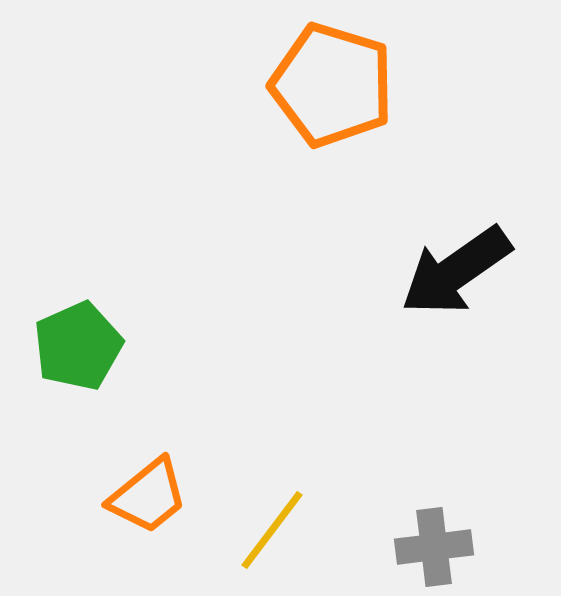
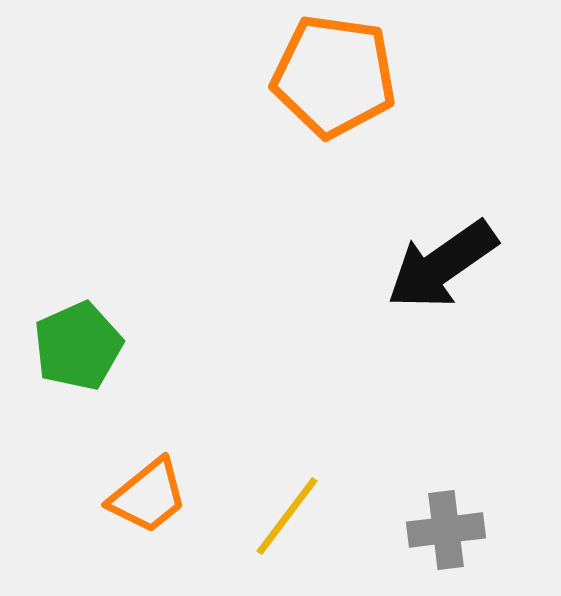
orange pentagon: moved 2 px right, 9 px up; rotated 9 degrees counterclockwise
black arrow: moved 14 px left, 6 px up
yellow line: moved 15 px right, 14 px up
gray cross: moved 12 px right, 17 px up
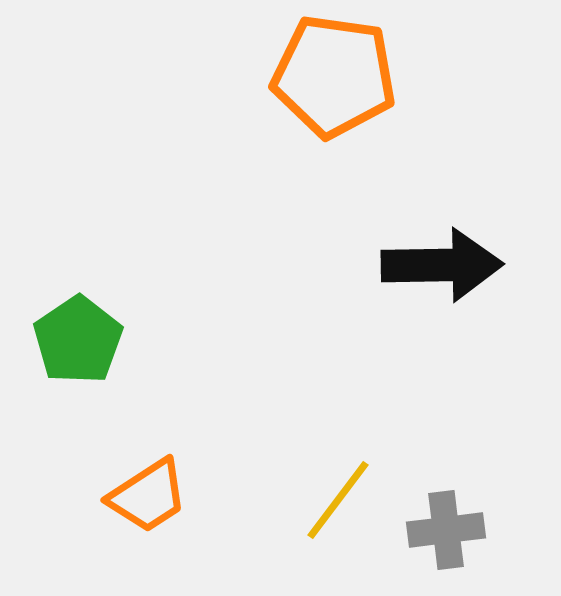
black arrow: rotated 146 degrees counterclockwise
green pentagon: moved 6 px up; rotated 10 degrees counterclockwise
orange trapezoid: rotated 6 degrees clockwise
yellow line: moved 51 px right, 16 px up
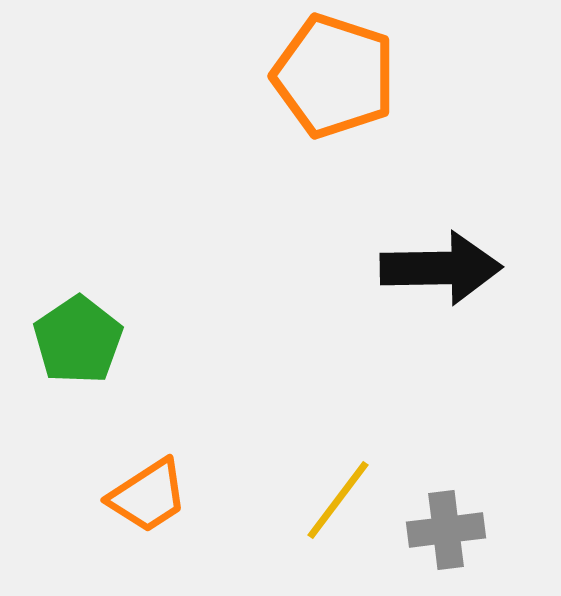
orange pentagon: rotated 10 degrees clockwise
black arrow: moved 1 px left, 3 px down
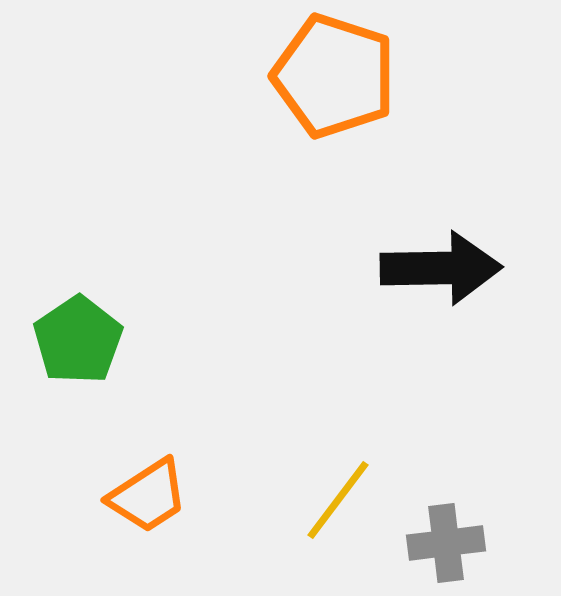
gray cross: moved 13 px down
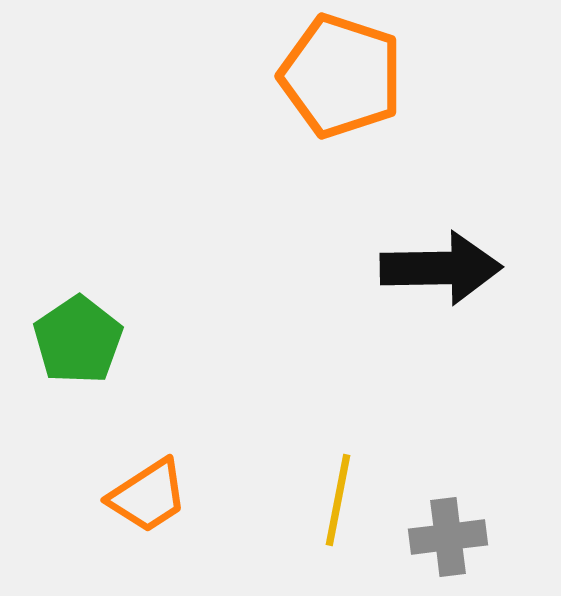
orange pentagon: moved 7 px right
yellow line: rotated 26 degrees counterclockwise
gray cross: moved 2 px right, 6 px up
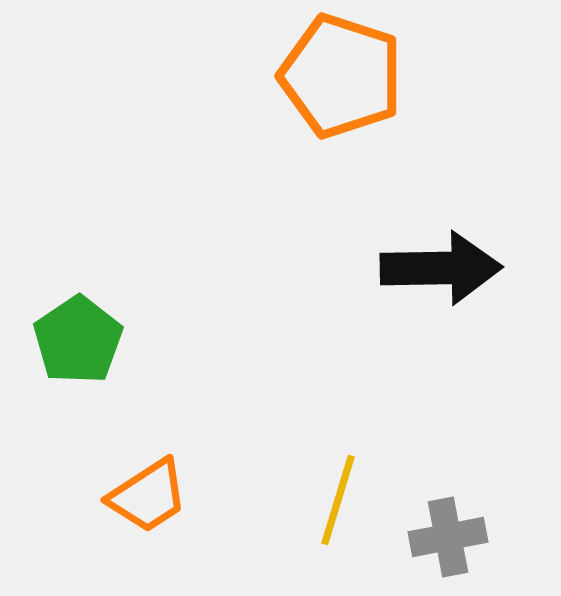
yellow line: rotated 6 degrees clockwise
gray cross: rotated 4 degrees counterclockwise
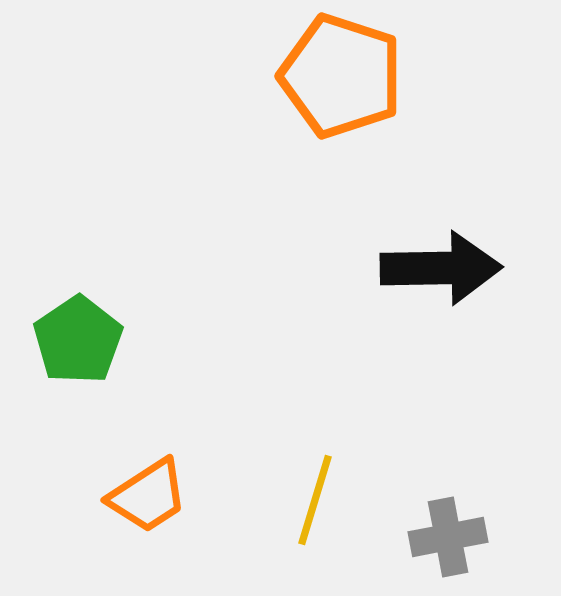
yellow line: moved 23 px left
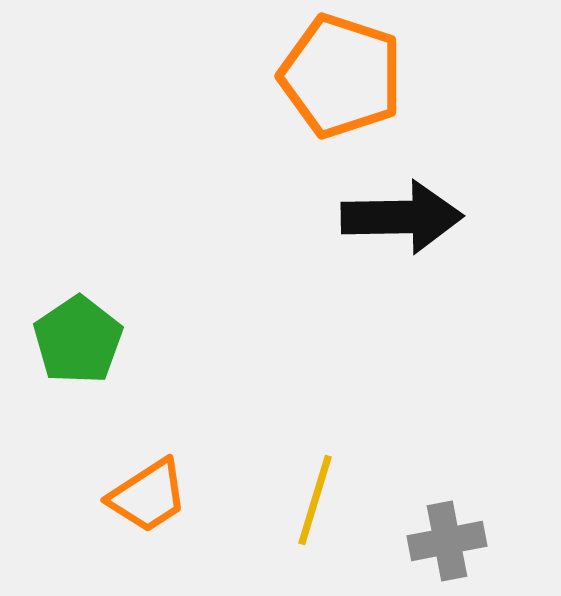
black arrow: moved 39 px left, 51 px up
gray cross: moved 1 px left, 4 px down
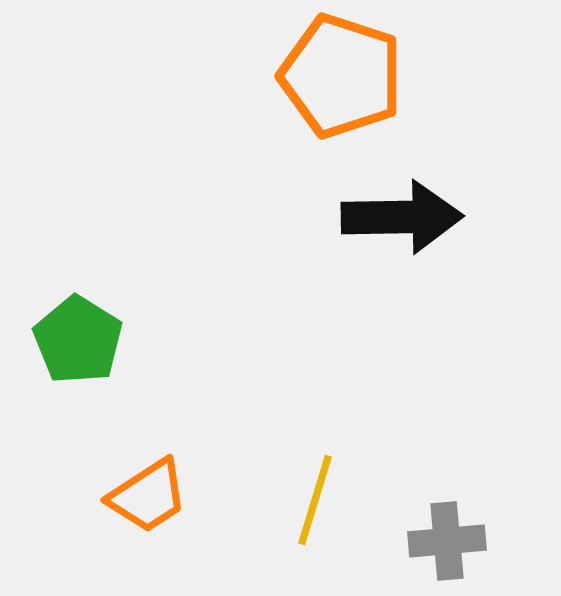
green pentagon: rotated 6 degrees counterclockwise
gray cross: rotated 6 degrees clockwise
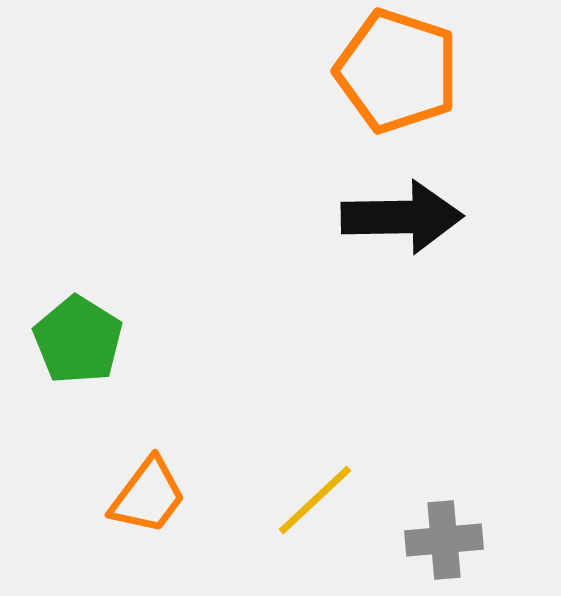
orange pentagon: moved 56 px right, 5 px up
orange trapezoid: rotated 20 degrees counterclockwise
yellow line: rotated 30 degrees clockwise
gray cross: moved 3 px left, 1 px up
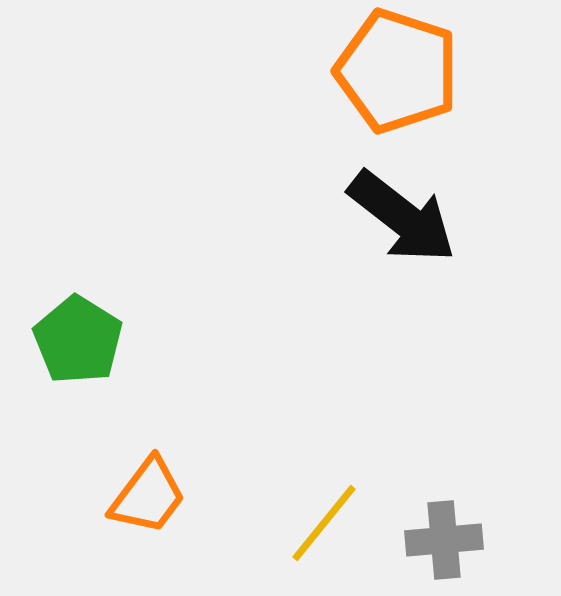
black arrow: rotated 39 degrees clockwise
yellow line: moved 9 px right, 23 px down; rotated 8 degrees counterclockwise
